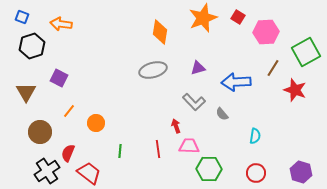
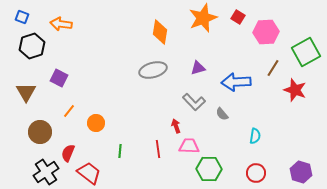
black cross: moved 1 px left, 1 px down
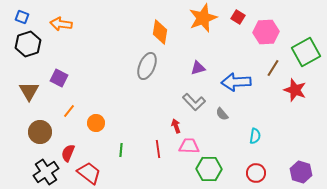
black hexagon: moved 4 px left, 2 px up
gray ellipse: moved 6 px left, 4 px up; rotated 52 degrees counterclockwise
brown triangle: moved 3 px right, 1 px up
green line: moved 1 px right, 1 px up
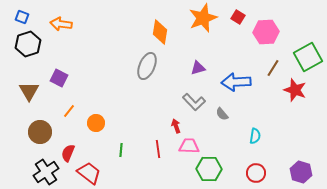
green square: moved 2 px right, 5 px down
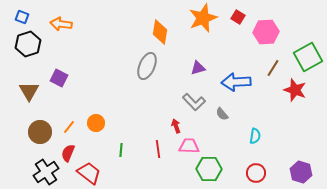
orange line: moved 16 px down
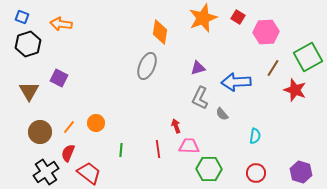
gray L-shape: moved 6 px right, 4 px up; rotated 70 degrees clockwise
